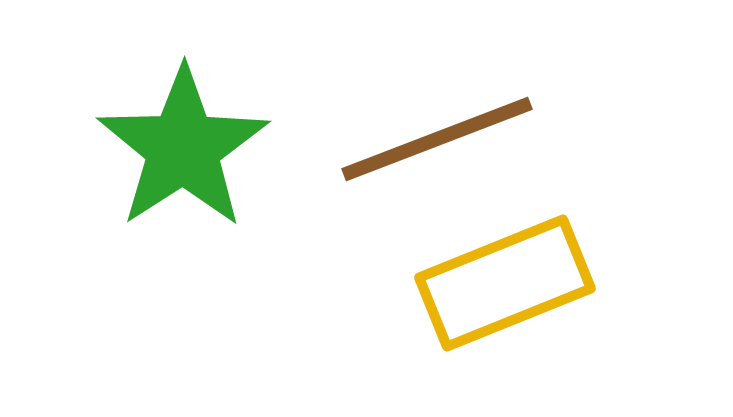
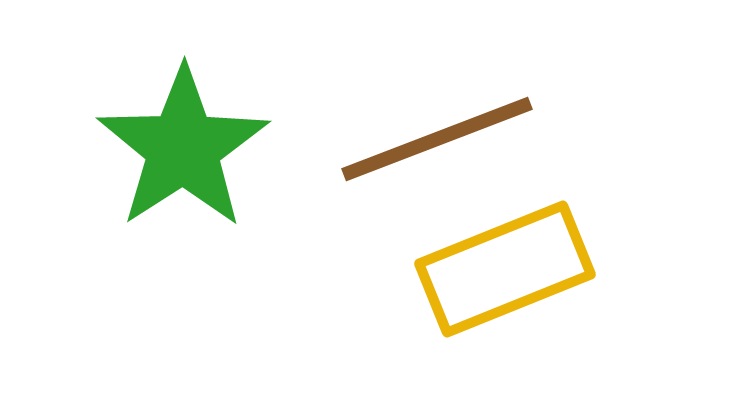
yellow rectangle: moved 14 px up
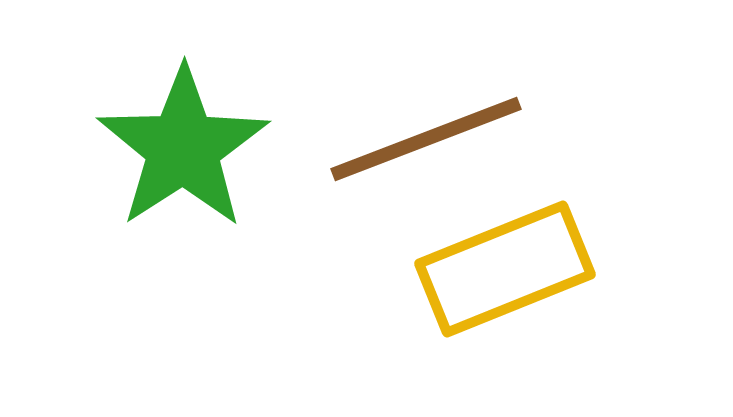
brown line: moved 11 px left
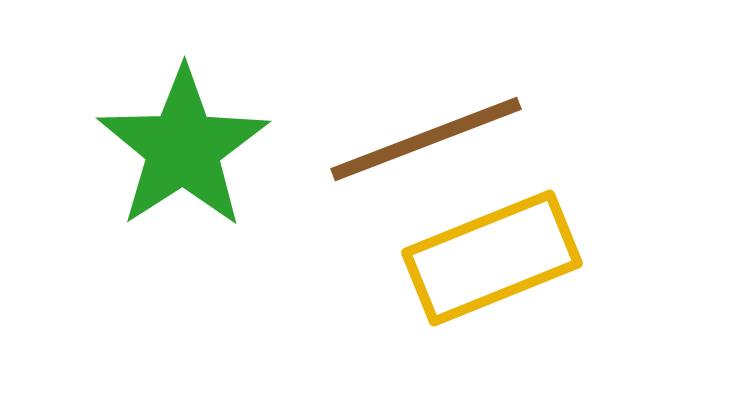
yellow rectangle: moved 13 px left, 11 px up
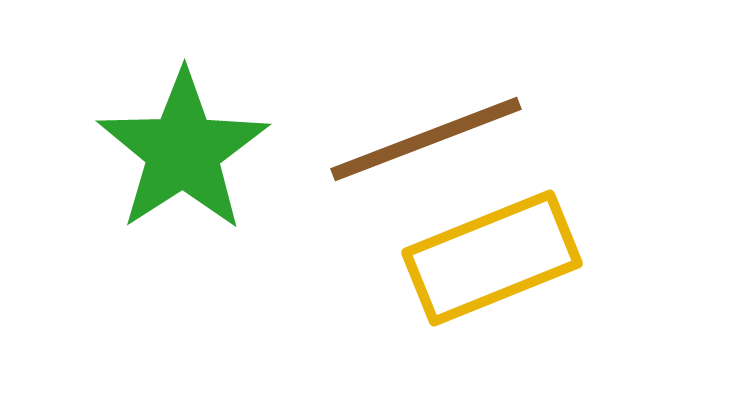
green star: moved 3 px down
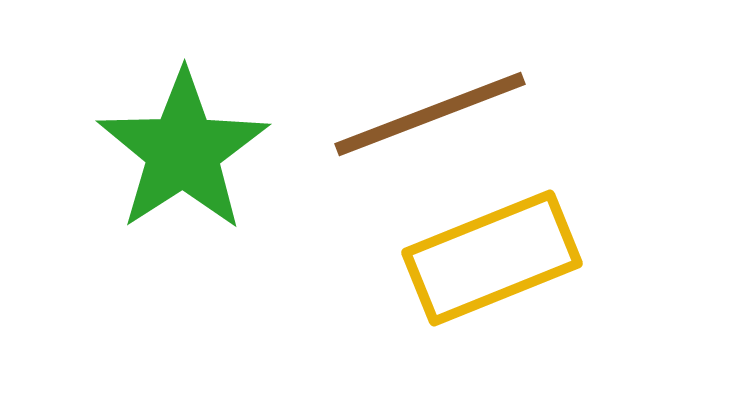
brown line: moved 4 px right, 25 px up
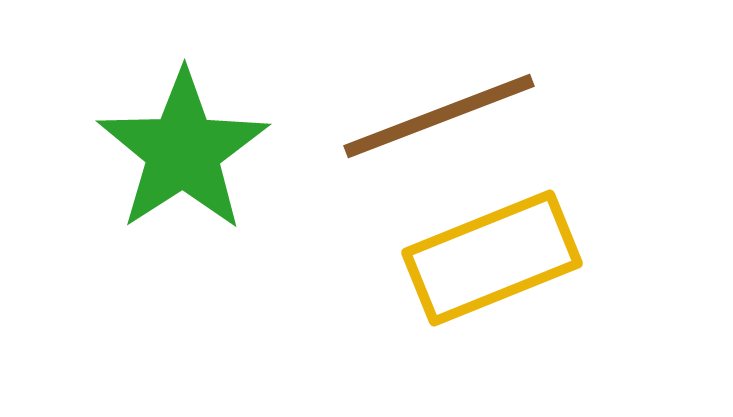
brown line: moved 9 px right, 2 px down
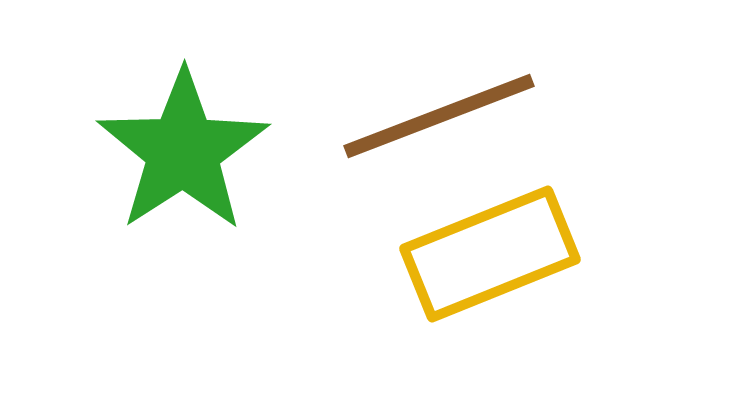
yellow rectangle: moved 2 px left, 4 px up
